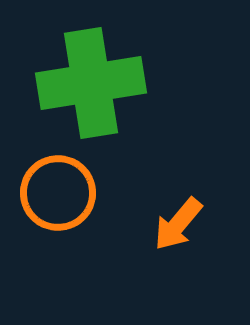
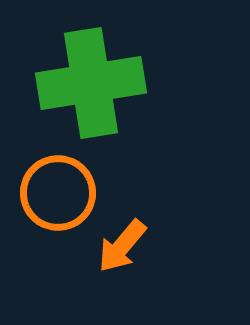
orange arrow: moved 56 px left, 22 px down
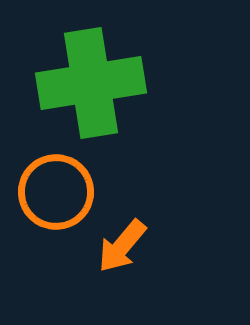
orange circle: moved 2 px left, 1 px up
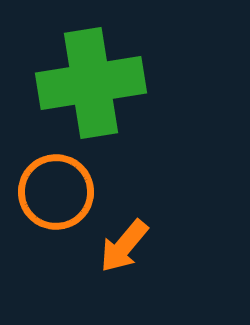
orange arrow: moved 2 px right
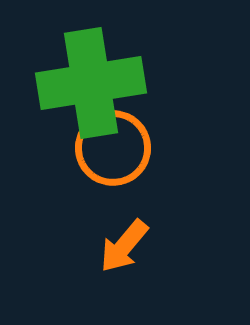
orange circle: moved 57 px right, 44 px up
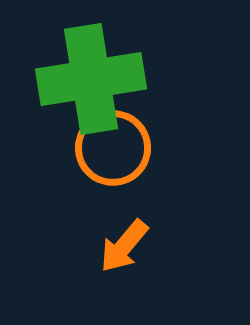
green cross: moved 4 px up
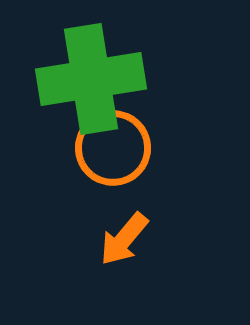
orange arrow: moved 7 px up
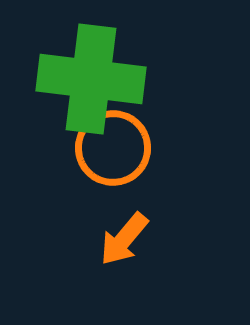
green cross: rotated 16 degrees clockwise
